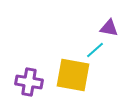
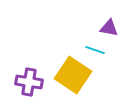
cyan line: rotated 60 degrees clockwise
yellow square: rotated 24 degrees clockwise
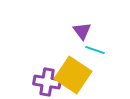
purple triangle: moved 27 px left, 3 px down; rotated 42 degrees clockwise
purple cross: moved 18 px right
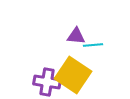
purple triangle: moved 6 px left, 5 px down; rotated 48 degrees counterclockwise
cyan line: moved 2 px left, 5 px up; rotated 24 degrees counterclockwise
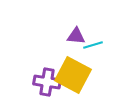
cyan line: rotated 12 degrees counterclockwise
yellow square: rotated 6 degrees counterclockwise
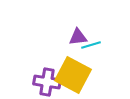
purple triangle: moved 2 px right, 1 px down; rotated 12 degrees counterclockwise
cyan line: moved 2 px left
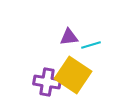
purple triangle: moved 9 px left
yellow square: rotated 6 degrees clockwise
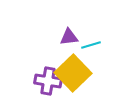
yellow square: moved 2 px up; rotated 12 degrees clockwise
purple cross: moved 1 px right, 1 px up
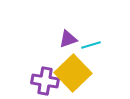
purple triangle: moved 1 px left, 2 px down; rotated 12 degrees counterclockwise
purple cross: moved 3 px left
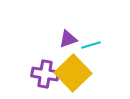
purple cross: moved 7 px up
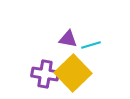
purple triangle: rotated 30 degrees clockwise
